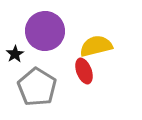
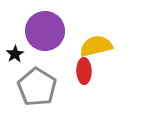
red ellipse: rotated 20 degrees clockwise
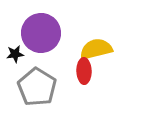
purple circle: moved 4 px left, 2 px down
yellow semicircle: moved 3 px down
black star: rotated 24 degrees clockwise
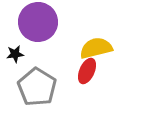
purple circle: moved 3 px left, 11 px up
yellow semicircle: moved 1 px up
red ellipse: moved 3 px right; rotated 25 degrees clockwise
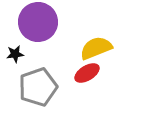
yellow semicircle: rotated 8 degrees counterclockwise
red ellipse: moved 2 px down; rotated 35 degrees clockwise
gray pentagon: moved 1 px right; rotated 21 degrees clockwise
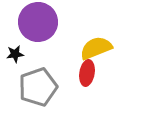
red ellipse: rotated 50 degrees counterclockwise
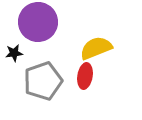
black star: moved 1 px left, 1 px up
red ellipse: moved 2 px left, 3 px down
gray pentagon: moved 5 px right, 6 px up
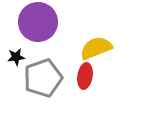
black star: moved 2 px right, 4 px down
gray pentagon: moved 3 px up
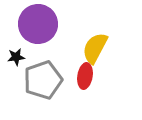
purple circle: moved 2 px down
yellow semicircle: moved 1 px left; rotated 40 degrees counterclockwise
gray pentagon: moved 2 px down
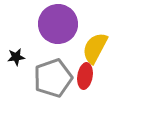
purple circle: moved 20 px right
gray pentagon: moved 10 px right, 2 px up
